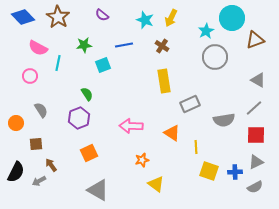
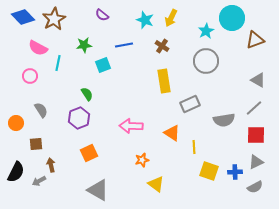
brown star at (58, 17): moved 4 px left, 2 px down; rotated 10 degrees clockwise
gray circle at (215, 57): moved 9 px left, 4 px down
yellow line at (196, 147): moved 2 px left
brown arrow at (51, 165): rotated 24 degrees clockwise
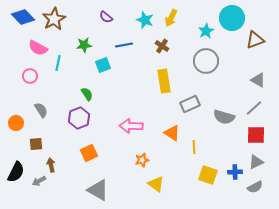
purple semicircle at (102, 15): moved 4 px right, 2 px down
gray semicircle at (224, 120): moved 3 px up; rotated 25 degrees clockwise
yellow square at (209, 171): moved 1 px left, 4 px down
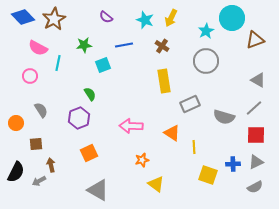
green semicircle at (87, 94): moved 3 px right
blue cross at (235, 172): moved 2 px left, 8 px up
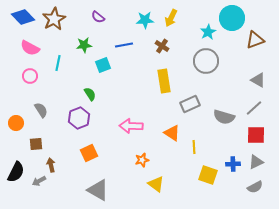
purple semicircle at (106, 17): moved 8 px left
cyan star at (145, 20): rotated 24 degrees counterclockwise
cyan star at (206, 31): moved 2 px right, 1 px down
pink semicircle at (38, 48): moved 8 px left
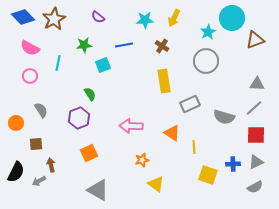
yellow arrow at (171, 18): moved 3 px right
gray triangle at (258, 80): moved 1 px left, 4 px down; rotated 28 degrees counterclockwise
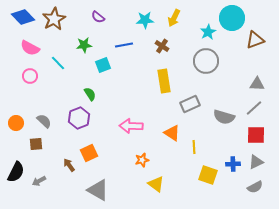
cyan line at (58, 63): rotated 56 degrees counterclockwise
gray semicircle at (41, 110): moved 3 px right, 11 px down; rotated 14 degrees counterclockwise
brown arrow at (51, 165): moved 18 px right; rotated 24 degrees counterclockwise
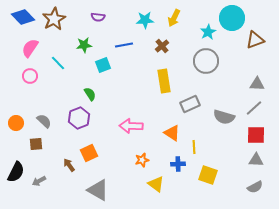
purple semicircle at (98, 17): rotated 32 degrees counterclockwise
brown cross at (162, 46): rotated 16 degrees clockwise
pink semicircle at (30, 48): rotated 96 degrees clockwise
gray triangle at (256, 162): moved 2 px up; rotated 28 degrees clockwise
blue cross at (233, 164): moved 55 px left
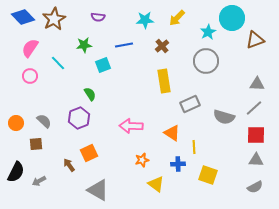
yellow arrow at (174, 18): moved 3 px right; rotated 18 degrees clockwise
